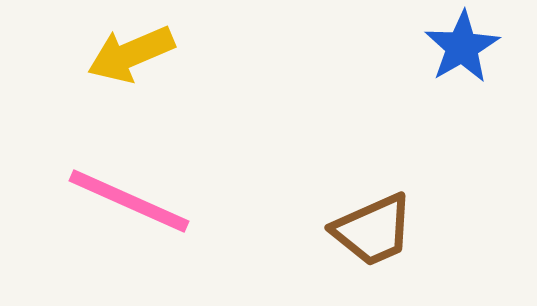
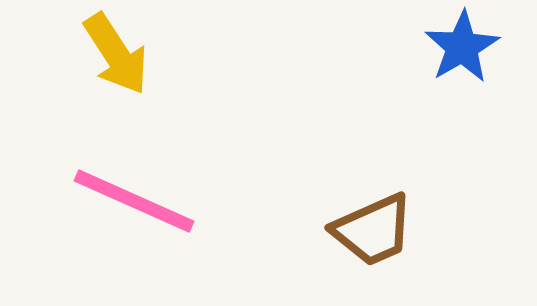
yellow arrow: moved 15 px left; rotated 100 degrees counterclockwise
pink line: moved 5 px right
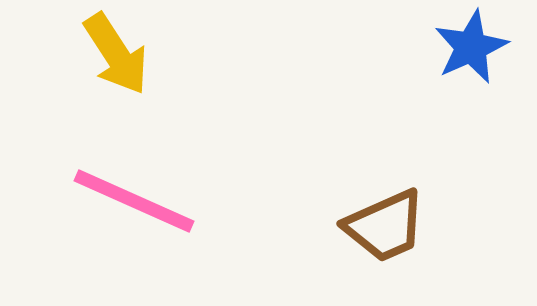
blue star: moved 9 px right; rotated 6 degrees clockwise
brown trapezoid: moved 12 px right, 4 px up
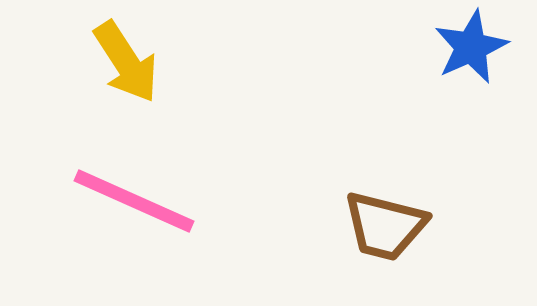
yellow arrow: moved 10 px right, 8 px down
brown trapezoid: rotated 38 degrees clockwise
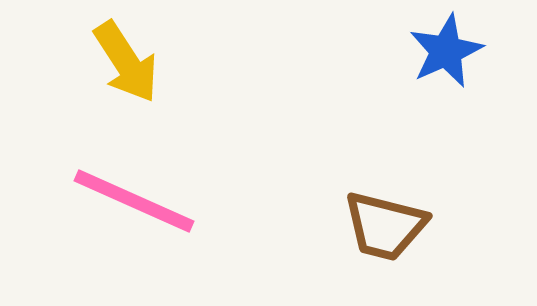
blue star: moved 25 px left, 4 px down
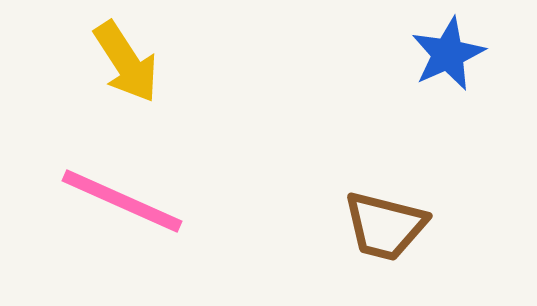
blue star: moved 2 px right, 3 px down
pink line: moved 12 px left
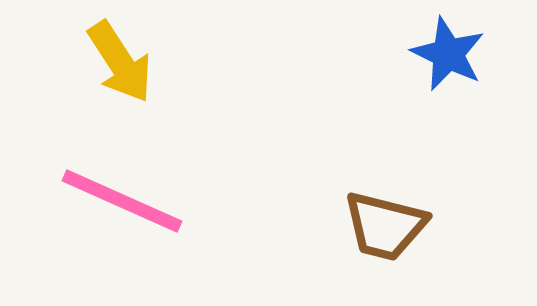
blue star: rotated 22 degrees counterclockwise
yellow arrow: moved 6 px left
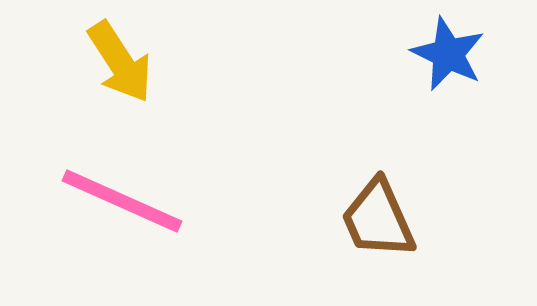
brown trapezoid: moved 7 px left, 7 px up; rotated 52 degrees clockwise
